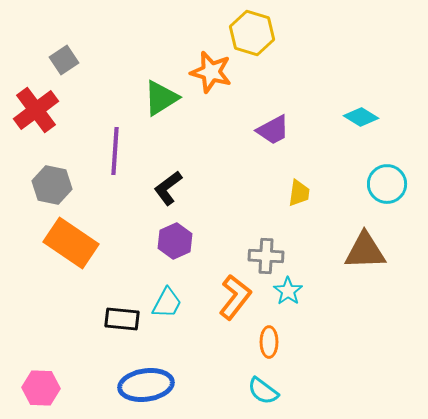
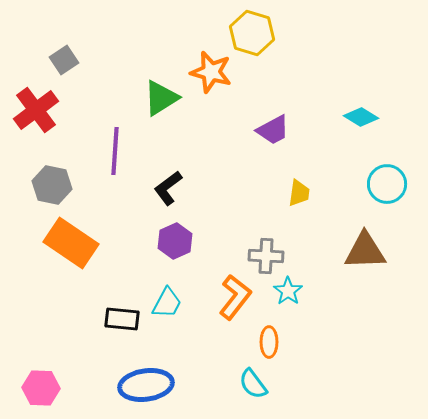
cyan semicircle: moved 10 px left, 7 px up; rotated 16 degrees clockwise
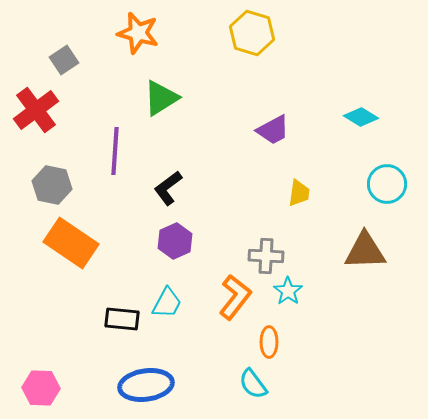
orange star: moved 73 px left, 39 px up
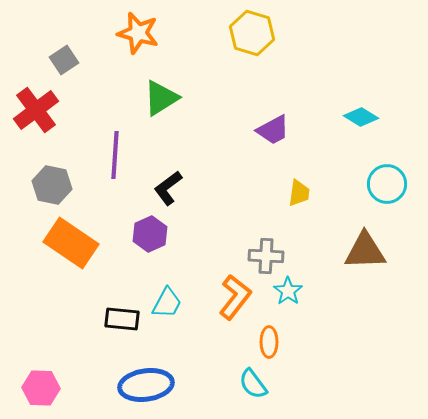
purple line: moved 4 px down
purple hexagon: moved 25 px left, 7 px up
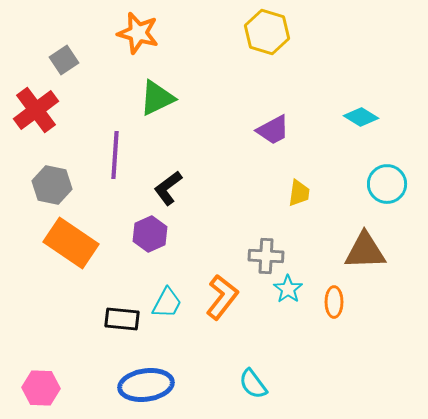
yellow hexagon: moved 15 px right, 1 px up
green triangle: moved 4 px left; rotated 6 degrees clockwise
cyan star: moved 2 px up
orange L-shape: moved 13 px left
orange ellipse: moved 65 px right, 40 px up
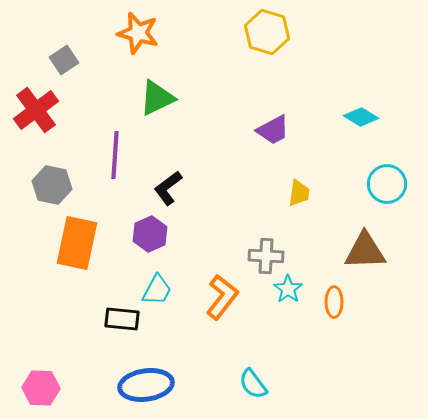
orange rectangle: moved 6 px right; rotated 68 degrees clockwise
cyan trapezoid: moved 10 px left, 13 px up
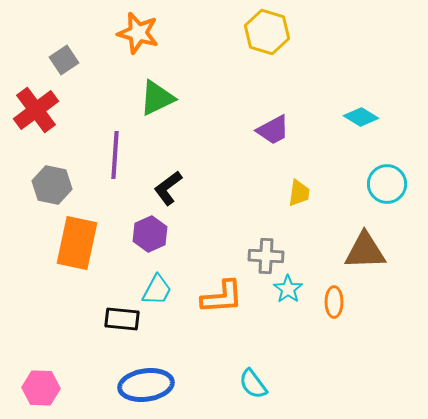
orange L-shape: rotated 48 degrees clockwise
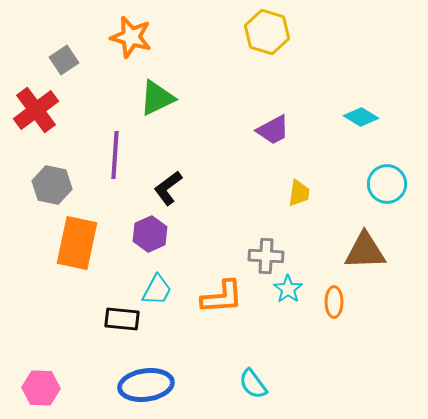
orange star: moved 7 px left, 4 px down
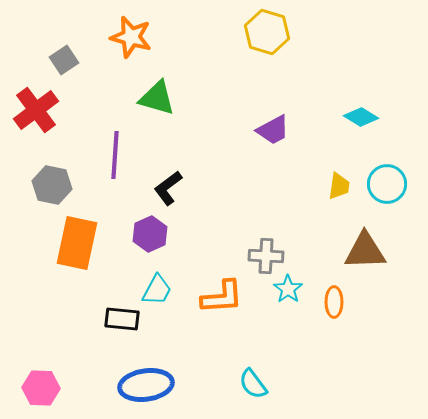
green triangle: rotated 42 degrees clockwise
yellow trapezoid: moved 40 px right, 7 px up
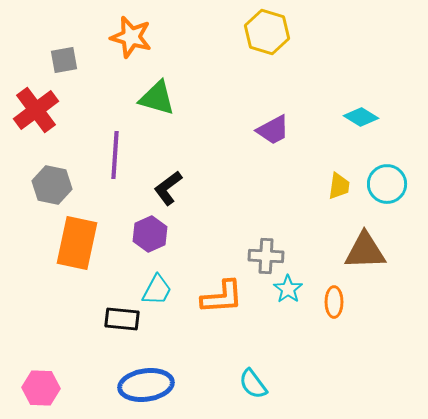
gray square: rotated 24 degrees clockwise
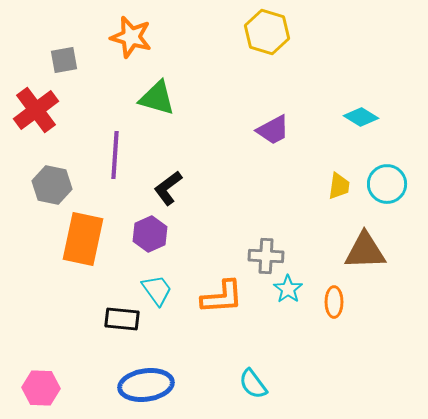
orange rectangle: moved 6 px right, 4 px up
cyan trapezoid: rotated 64 degrees counterclockwise
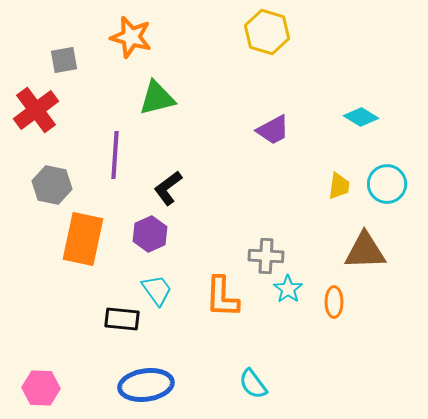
green triangle: rotated 30 degrees counterclockwise
orange L-shape: rotated 96 degrees clockwise
